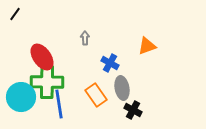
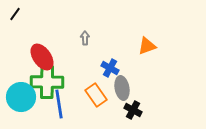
blue cross: moved 5 px down
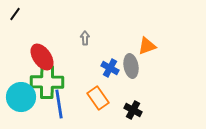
gray ellipse: moved 9 px right, 22 px up
orange rectangle: moved 2 px right, 3 px down
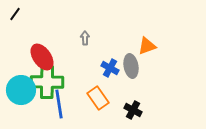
cyan circle: moved 7 px up
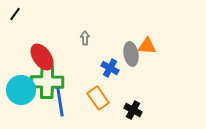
orange triangle: rotated 24 degrees clockwise
gray ellipse: moved 12 px up
blue line: moved 1 px right, 2 px up
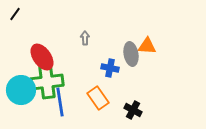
blue cross: rotated 18 degrees counterclockwise
green cross: rotated 8 degrees counterclockwise
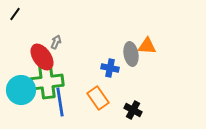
gray arrow: moved 29 px left, 4 px down; rotated 24 degrees clockwise
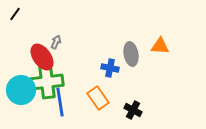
orange triangle: moved 13 px right
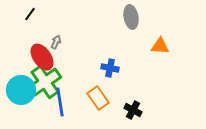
black line: moved 15 px right
gray ellipse: moved 37 px up
green cross: moved 2 px left; rotated 28 degrees counterclockwise
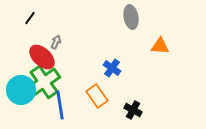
black line: moved 4 px down
red ellipse: rotated 12 degrees counterclockwise
blue cross: moved 2 px right; rotated 24 degrees clockwise
green cross: moved 1 px left
orange rectangle: moved 1 px left, 2 px up
blue line: moved 3 px down
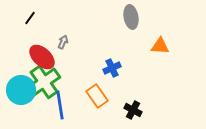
gray arrow: moved 7 px right
blue cross: rotated 30 degrees clockwise
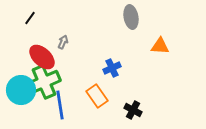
green cross: rotated 12 degrees clockwise
